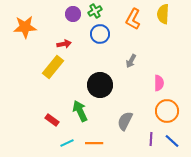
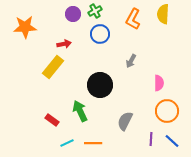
orange line: moved 1 px left
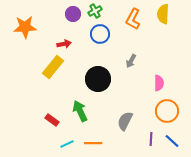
black circle: moved 2 px left, 6 px up
cyan line: moved 1 px down
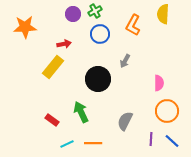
orange L-shape: moved 6 px down
gray arrow: moved 6 px left
green arrow: moved 1 px right, 1 px down
